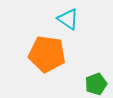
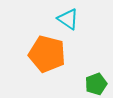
orange pentagon: rotated 6 degrees clockwise
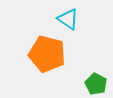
green pentagon: rotated 25 degrees counterclockwise
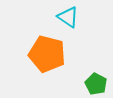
cyan triangle: moved 2 px up
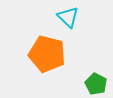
cyan triangle: rotated 10 degrees clockwise
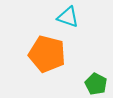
cyan triangle: rotated 25 degrees counterclockwise
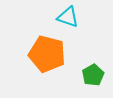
green pentagon: moved 3 px left, 9 px up; rotated 15 degrees clockwise
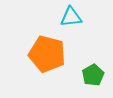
cyan triangle: moved 3 px right; rotated 25 degrees counterclockwise
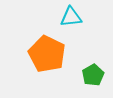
orange pentagon: rotated 12 degrees clockwise
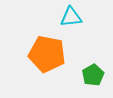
orange pentagon: rotated 15 degrees counterclockwise
